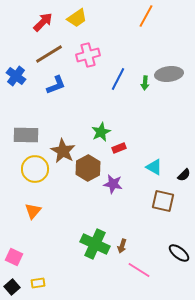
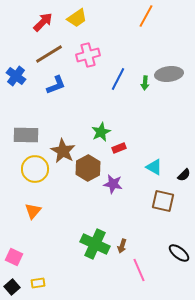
pink line: rotated 35 degrees clockwise
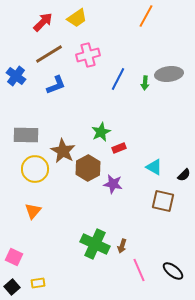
black ellipse: moved 6 px left, 18 px down
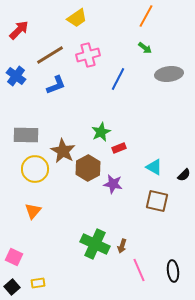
red arrow: moved 24 px left, 8 px down
brown line: moved 1 px right, 1 px down
green arrow: moved 35 px up; rotated 56 degrees counterclockwise
brown square: moved 6 px left
black ellipse: rotated 45 degrees clockwise
